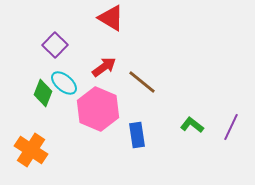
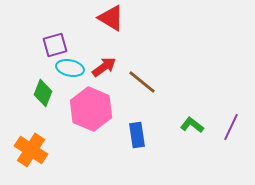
purple square: rotated 30 degrees clockwise
cyan ellipse: moved 6 px right, 15 px up; rotated 28 degrees counterclockwise
pink hexagon: moved 7 px left
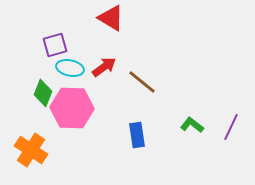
pink hexagon: moved 19 px left, 1 px up; rotated 21 degrees counterclockwise
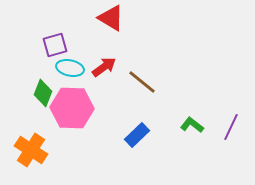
blue rectangle: rotated 55 degrees clockwise
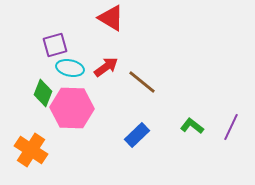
red arrow: moved 2 px right
green L-shape: moved 1 px down
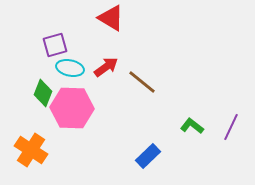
blue rectangle: moved 11 px right, 21 px down
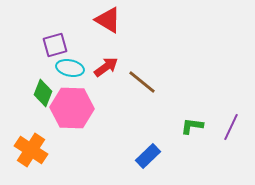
red triangle: moved 3 px left, 2 px down
green L-shape: rotated 30 degrees counterclockwise
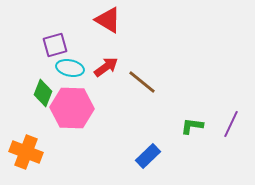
purple line: moved 3 px up
orange cross: moved 5 px left, 2 px down; rotated 12 degrees counterclockwise
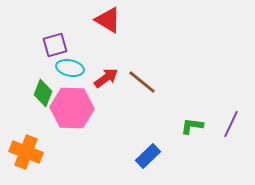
red arrow: moved 11 px down
